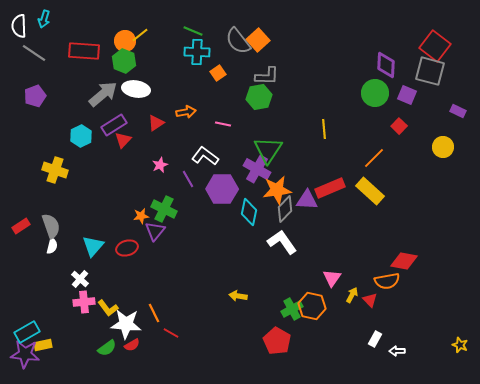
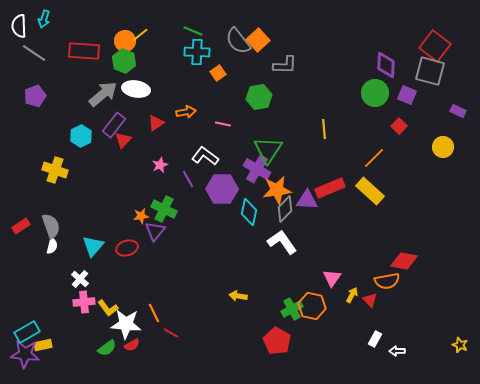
gray L-shape at (267, 76): moved 18 px right, 11 px up
purple rectangle at (114, 125): rotated 20 degrees counterclockwise
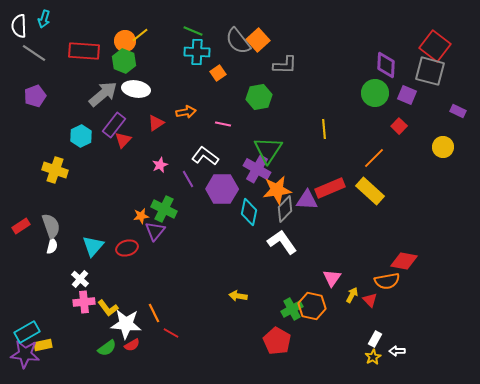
yellow star at (460, 345): moved 87 px left, 12 px down; rotated 21 degrees clockwise
